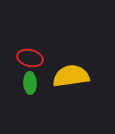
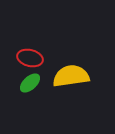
green ellipse: rotated 50 degrees clockwise
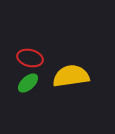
green ellipse: moved 2 px left
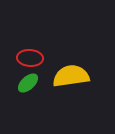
red ellipse: rotated 10 degrees counterclockwise
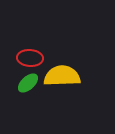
yellow semicircle: moved 9 px left; rotated 6 degrees clockwise
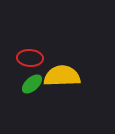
green ellipse: moved 4 px right, 1 px down
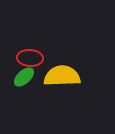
green ellipse: moved 8 px left, 7 px up
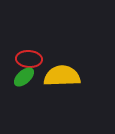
red ellipse: moved 1 px left, 1 px down
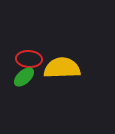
yellow semicircle: moved 8 px up
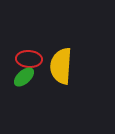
yellow semicircle: moved 1 px left, 2 px up; rotated 84 degrees counterclockwise
